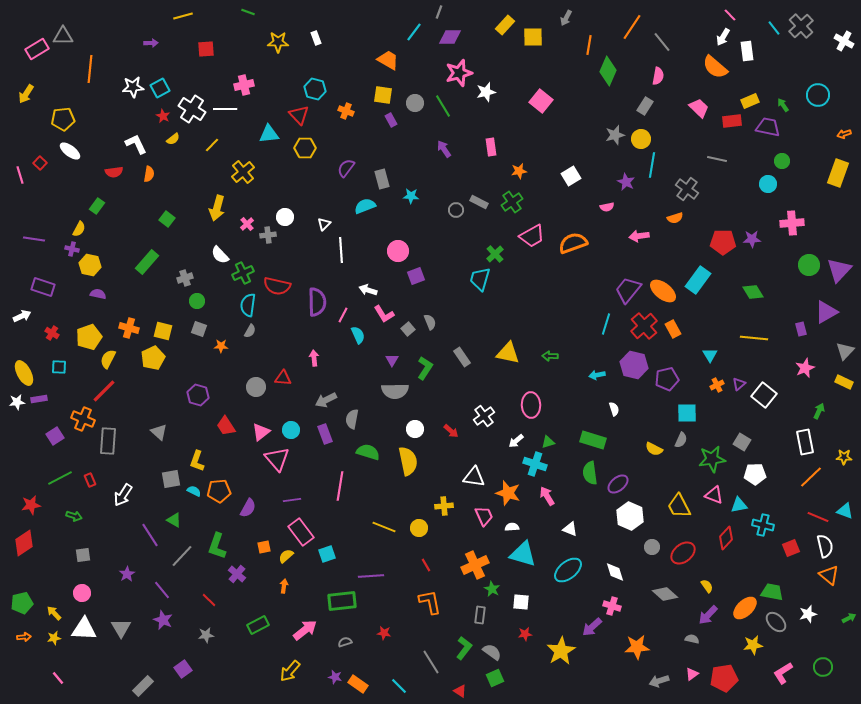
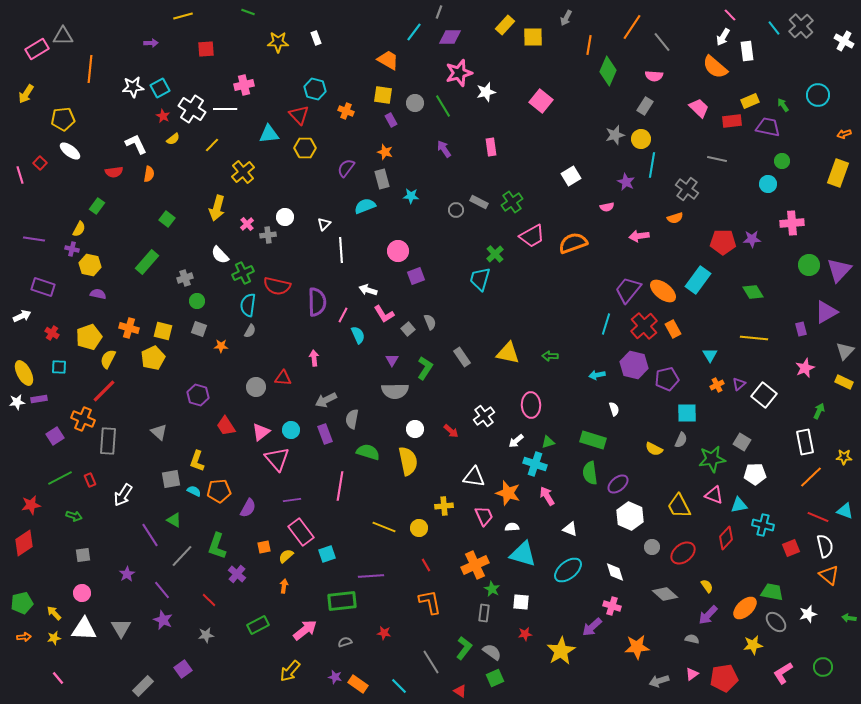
pink semicircle at (658, 76): moved 4 px left; rotated 84 degrees clockwise
orange star at (519, 171): moved 134 px left, 19 px up; rotated 28 degrees clockwise
gray rectangle at (480, 615): moved 4 px right, 2 px up
green arrow at (849, 618): rotated 144 degrees counterclockwise
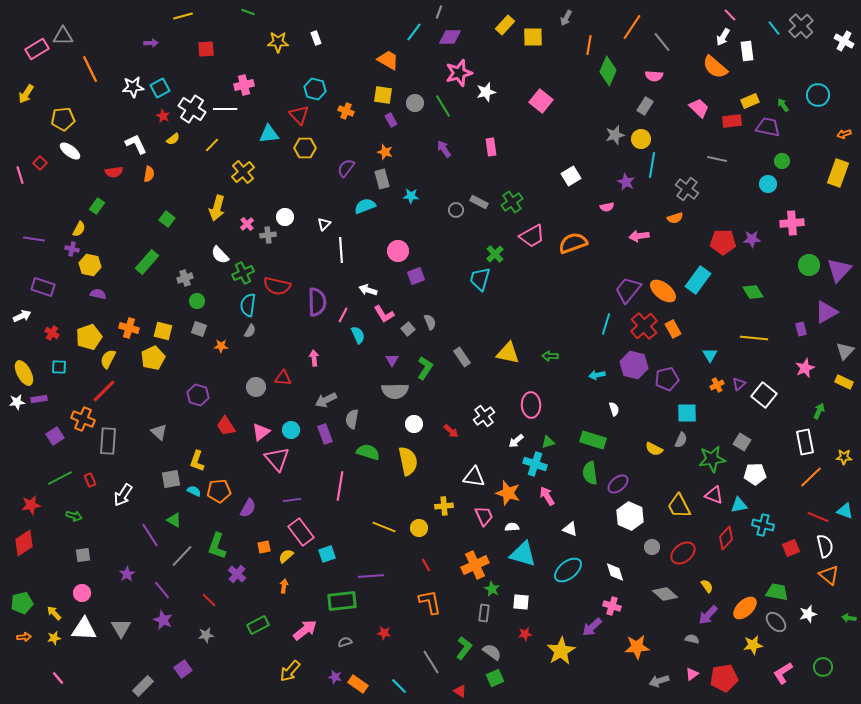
orange line at (90, 69): rotated 32 degrees counterclockwise
white circle at (415, 429): moved 1 px left, 5 px up
green trapezoid at (772, 592): moved 5 px right
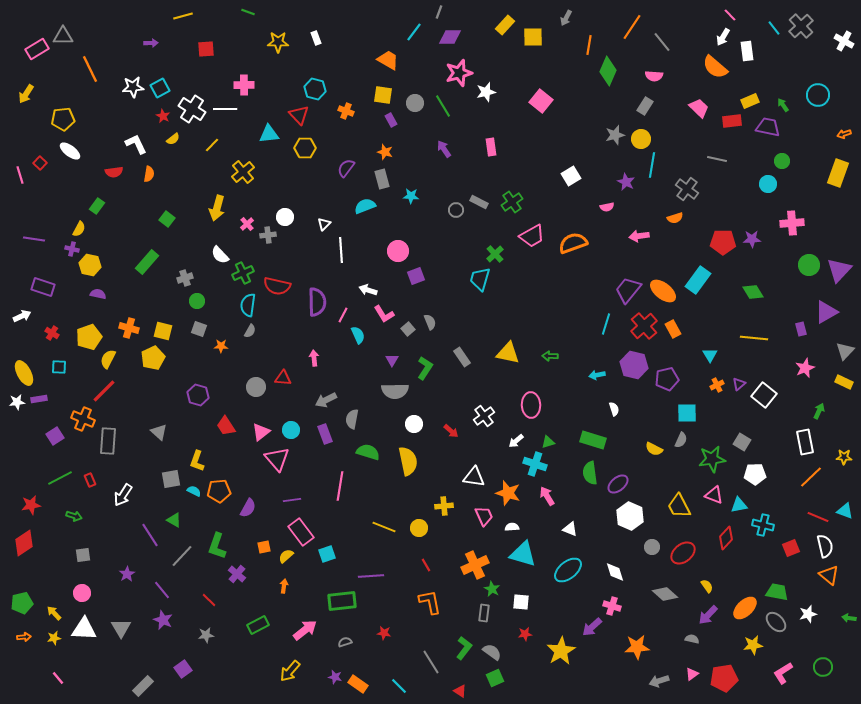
pink cross at (244, 85): rotated 12 degrees clockwise
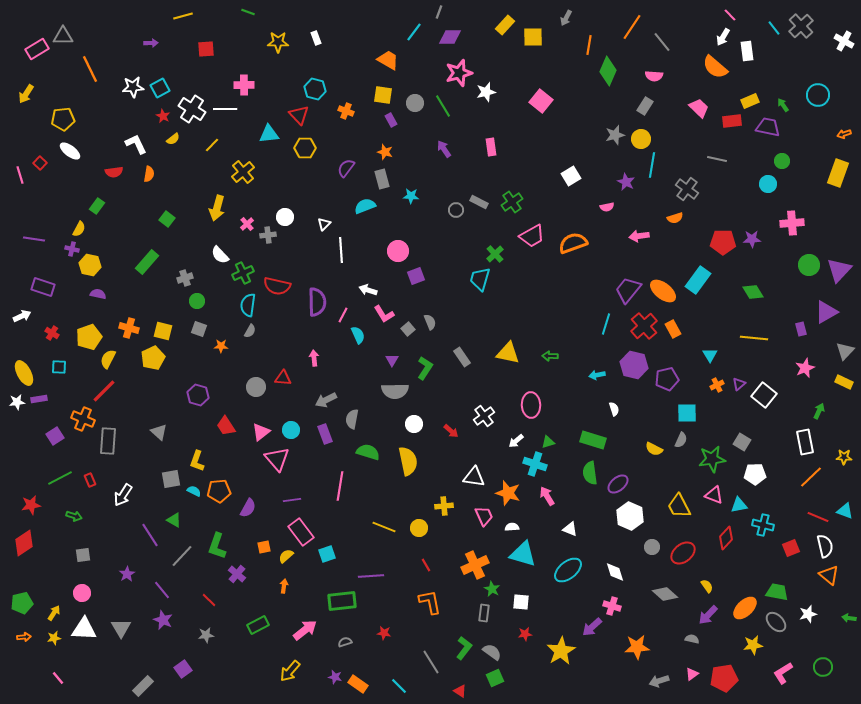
yellow arrow at (54, 613): rotated 77 degrees clockwise
